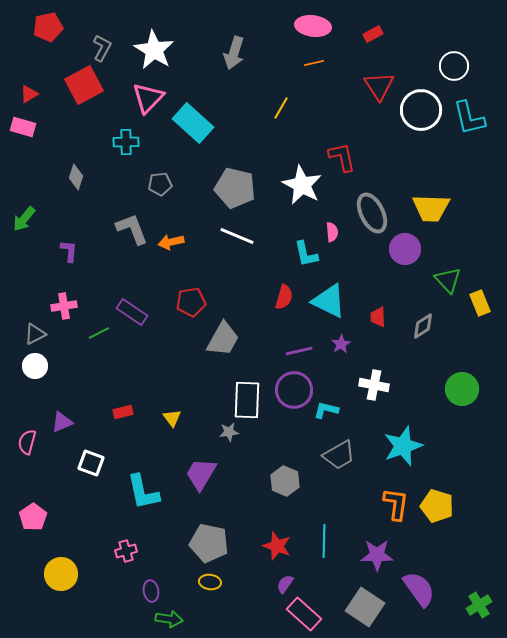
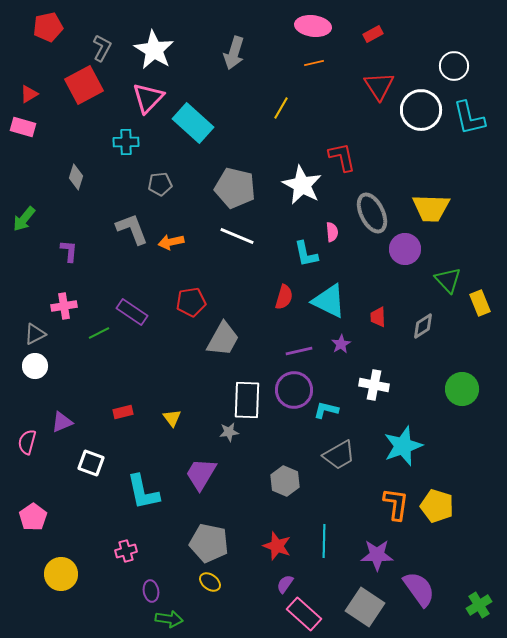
yellow ellipse at (210, 582): rotated 30 degrees clockwise
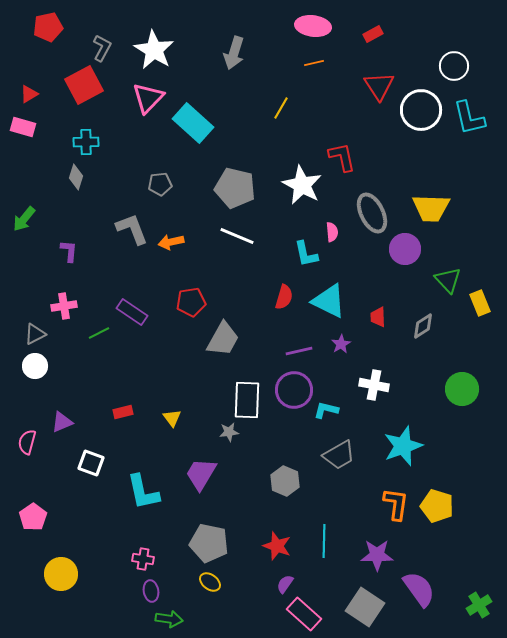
cyan cross at (126, 142): moved 40 px left
pink cross at (126, 551): moved 17 px right, 8 px down; rotated 25 degrees clockwise
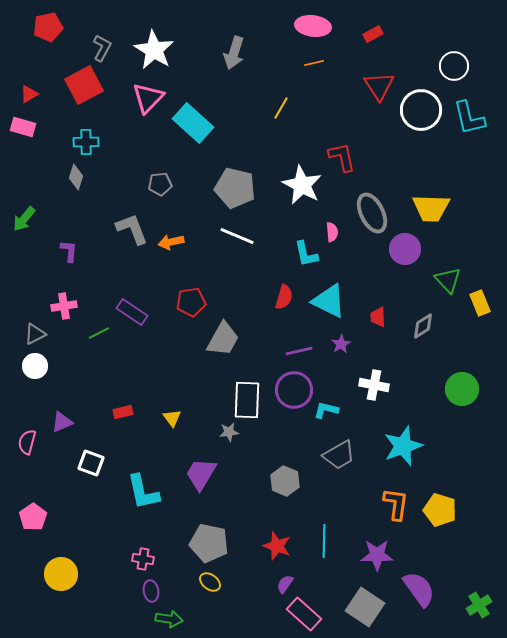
yellow pentagon at (437, 506): moved 3 px right, 4 px down
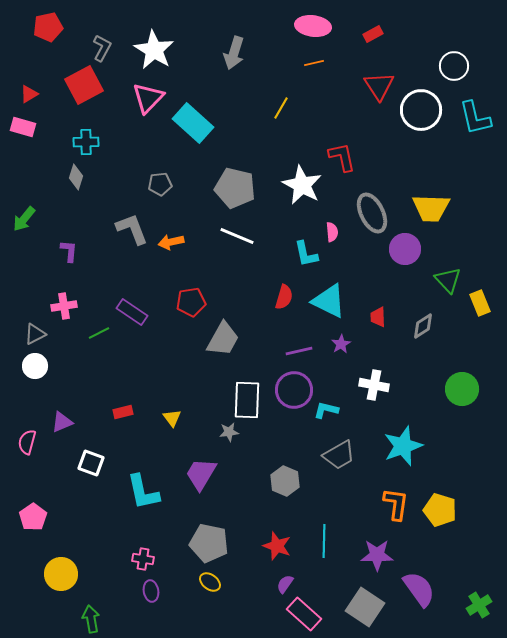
cyan L-shape at (469, 118): moved 6 px right
green arrow at (169, 619): moved 78 px left; rotated 108 degrees counterclockwise
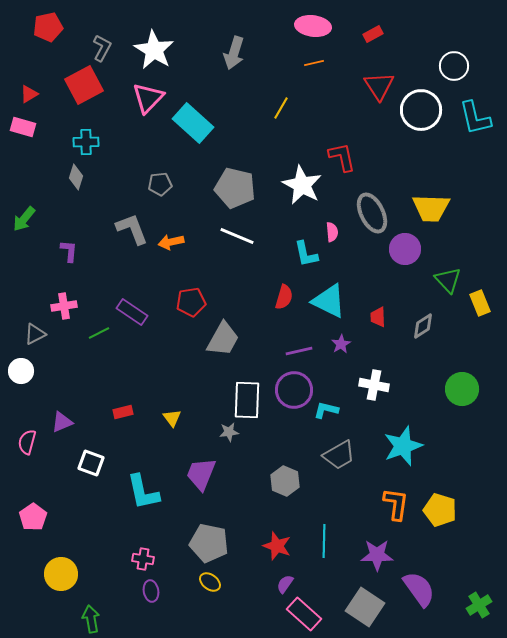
white circle at (35, 366): moved 14 px left, 5 px down
purple trapezoid at (201, 474): rotated 9 degrees counterclockwise
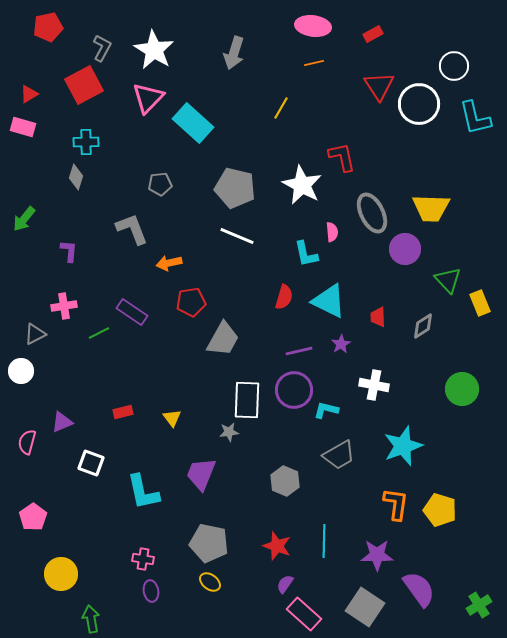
white circle at (421, 110): moved 2 px left, 6 px up
orange arrow at (171, 242): moved 2 px left, 21 px down
